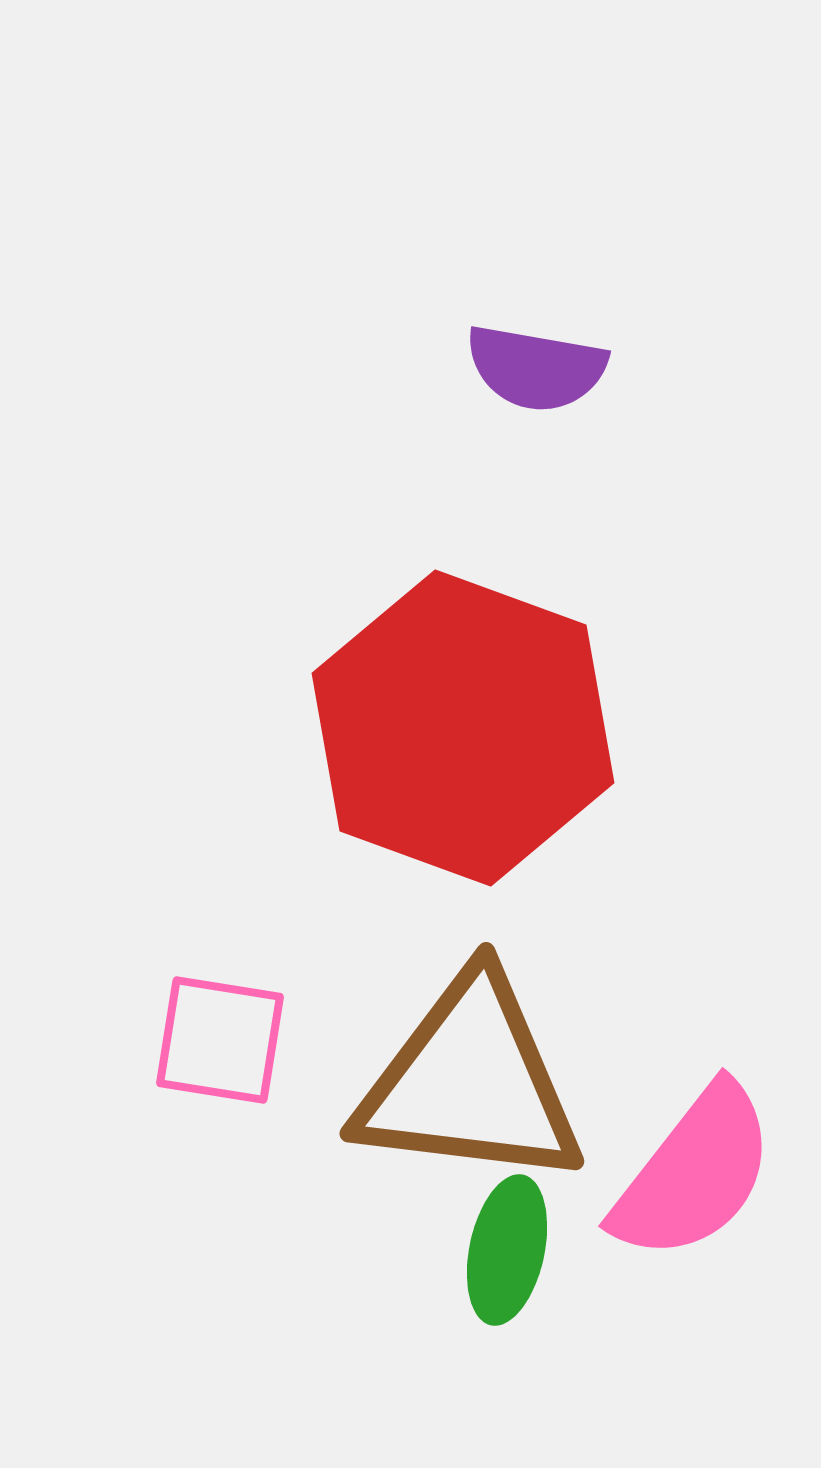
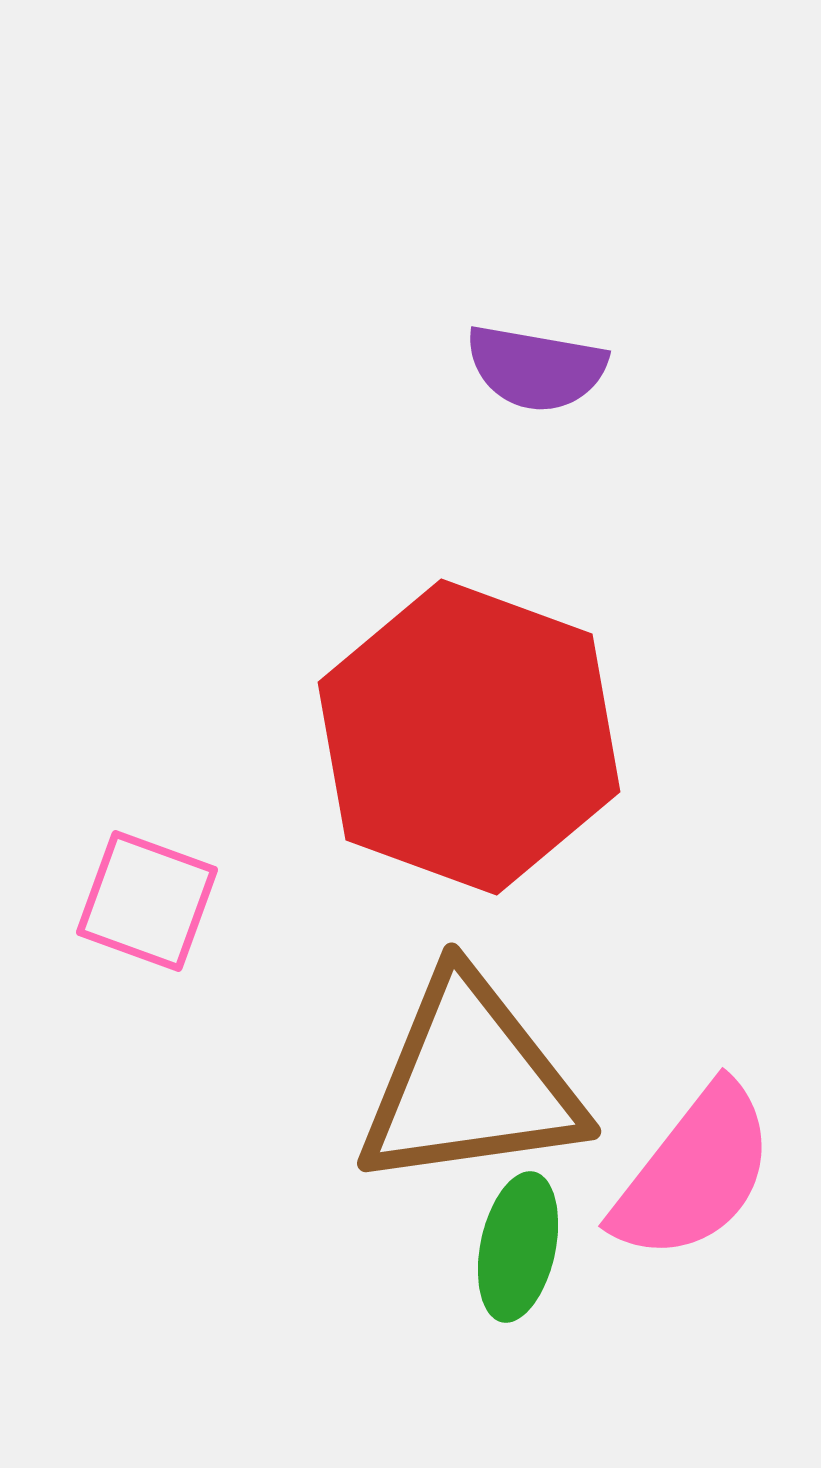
red hexagon: moved 6 px right, 9 px down
pink square: moved 73 px left, 139 px up; rotated 11 degrees clockwise
brown triangle: rotated 15 degrees counterclockwise
green ellipse: moved 11 px right, 3 px up
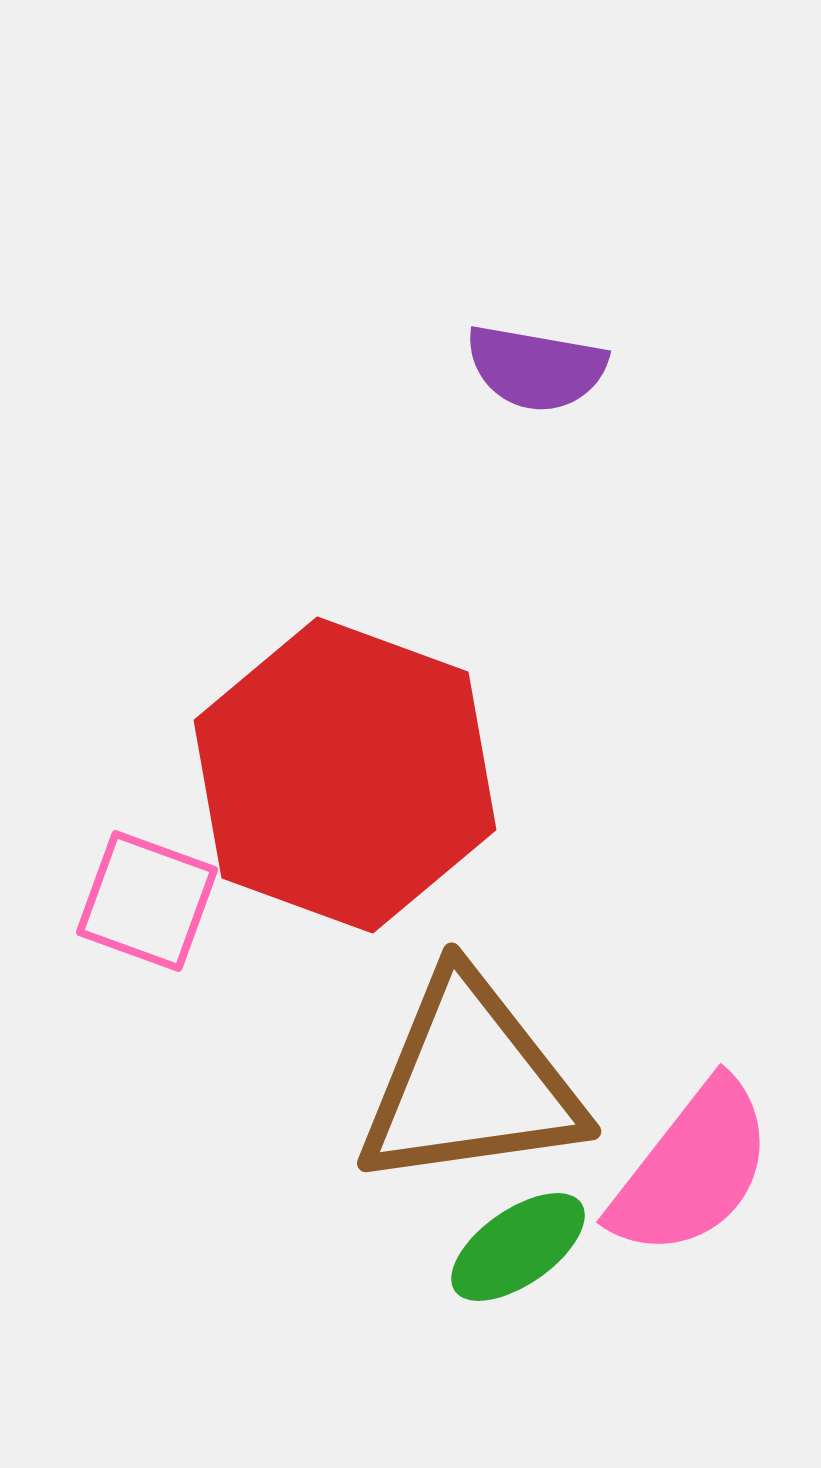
red hexagon: moved 124 px left, 38 px down
pink semicircle: moved 2 px left, 4 px up
green ellipse: rotated 43 degrees clockwise
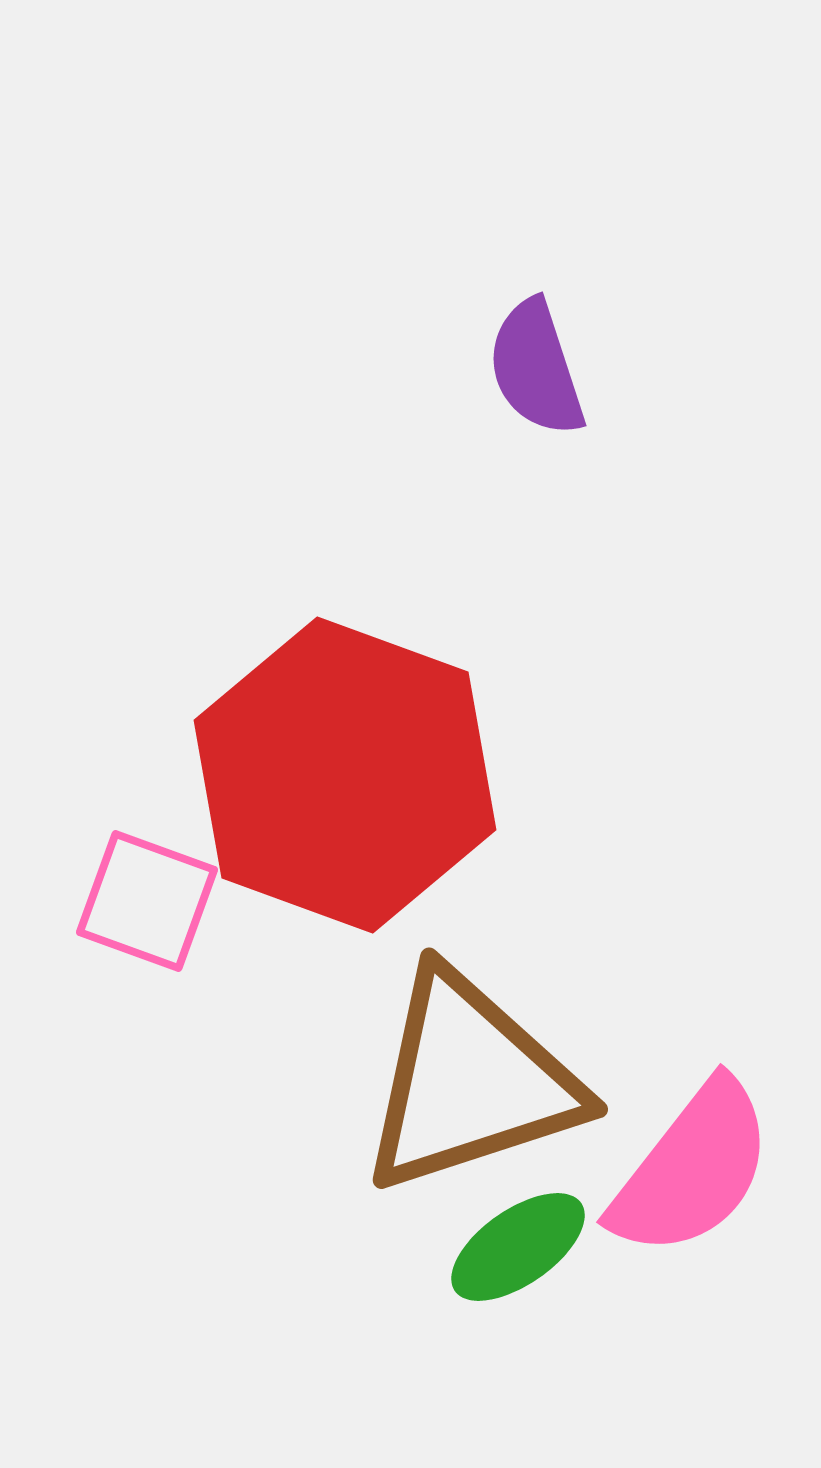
purple semicircle: rotated 62 degrees clockwise
brown triangle: rotated 10 degrees counterclockwise
